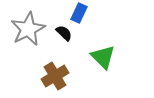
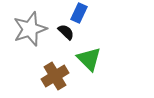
gray star: moved 2 px right; rotated 8 degrees clockwise
black semicircle: moved 2 px right, 1 px up
green triangle: moved 14 px left, 2 px down
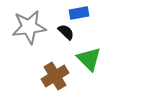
blue rectangle: rotated 54 degrees clockwise
gray star: moved 1 px left, 2 px up; rotated 12 degrees clockwise
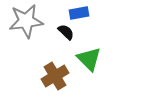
gray star: moved 3 px left, 6 px up
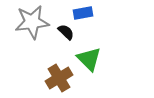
blue rectangle: moved 4 px right
gray star: moved 6 px right, 1 px down
brown cross: moved 4 px right, 2 px down
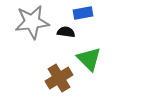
black semicircle: rotated 36 degrees counterclockwise
